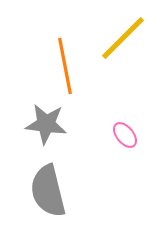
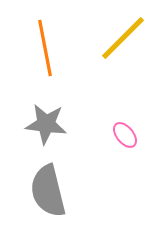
orange line: moved 20 px left, 18 px up
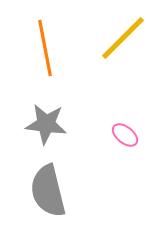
pink ellipse: rotated 12 degrees counterclockwise
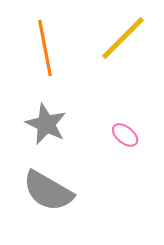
gray star: rotated 18 degrees clockwise
gray semicircle: rotated 46 degrees counterclockwise
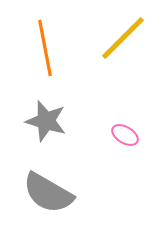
gray star: moved 3 px up; rotated 9 degrees counterclockwise
pink ellipse: rotated 8 degrees counterclockwise
gray semicircle: moved 2 px down
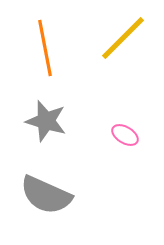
gray semicircle: moved 2 px left, 2 px down; rotated 6 degrees counterclockwise
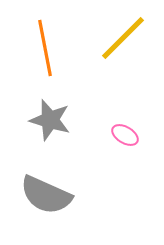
gray star: moved 4 px right, 1 px up
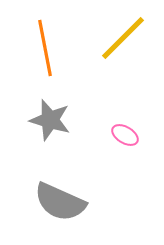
gray semicircle: moved 14 px right, 7 px down
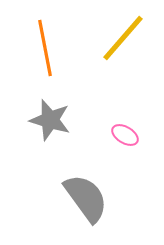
yellow line: rotated 4 degrees counterclockwise
gray semicircle: moved 26 px right, 4 px up; rotated 150 degrees counterclockwise
